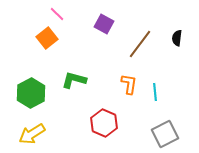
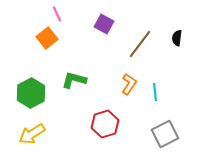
pink line: rotated 21 degrees clockwise
orange L-shape: rotated 25 degrees clockwise
red hexagon: moved 1 px right, 1 px down; rotated 20 degrees clockwise
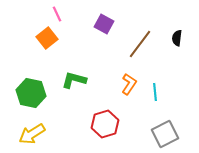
green hexagon: rotated 20 degrees counterclockwise
